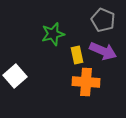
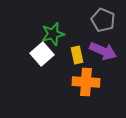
white square: moved 27 px right, 22 px up
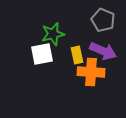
white square: rotated 30 degrees clockwise
orange cross: moved 5 px right, 10 px up
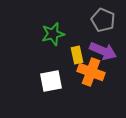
white square: moved 9 px right, 27 px down
orange cross: rotated 16 degrees clockwise
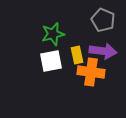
purple arrow: rotated 16 degrees counterclockwise
orange cross: rotated 12 degrees counterclockwise
white square: moved 20 px up
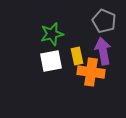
gray pentagon: moved 1 px right, 1 px down
green star: moved 1 px left
purple arrow: rotated 108 degrees counterclockwise
yellow rectangle: moved 1 px down
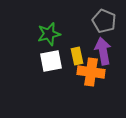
green star: moved 3 px left
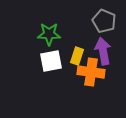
green star: rotated 15 degrees clockwise
yellow rectangle: rotated 30 degrees clockwise
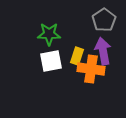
gray pentagon: moved 1 px up; rotated 15 degrees clockwise
orange cross: moved 3 px up
